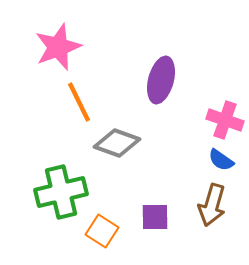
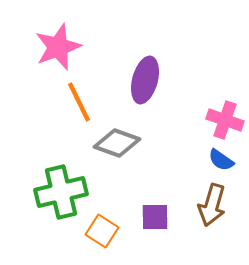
purple ellipse: moved 16 px left
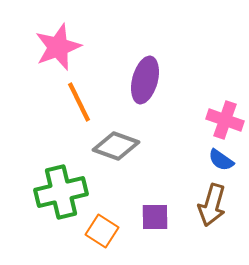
gray diamond: moved 1 px left, 3 px down
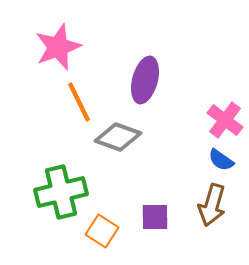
pink cross: rotated 18 degrees clockwise
gray diamond: moved 2 px right, 9 px up
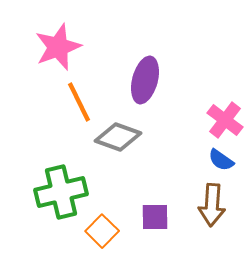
brown arrow: rotated 12 degrees counterclockwise
orange square: rotated 12 degrees clockwise
